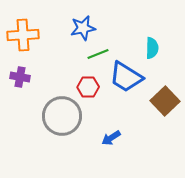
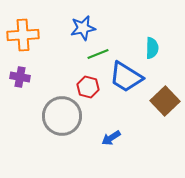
red hexagon: rotated 15 degrees clockwise
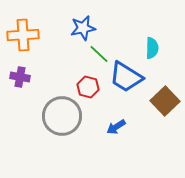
green line: moved 1 px right; rotated 65 degrees clockwise
blue arrow: moved 5 px right, 11 px up
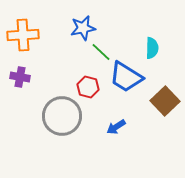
green line: moved 2 px right, 2 px up
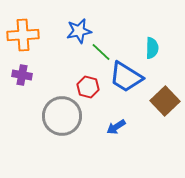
blue star: moved 4 px left, 3 px down
purple cross: moved 2 px right, 2 px up
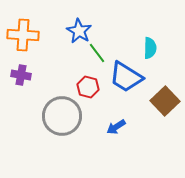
blue star: rotated 30 degrees counterclockwise
orange cross: rotated 8 degrees clockwise
cyan semicircle: moved 2 px left
green line: moved 4 px left, 1 px down; rotated 10 degrees clockwise
purple cross: moved 1 px left
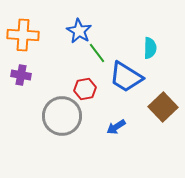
red hexagon: moved 3 px left, 2 px down; rotated 25 degrees counterclockwise
brown square: moved 2 px left, 6 px down
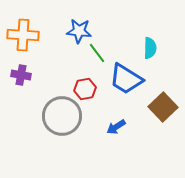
blue star: rotated 25 degrees counterclockwise
blue trapezoid: moved 2 px down
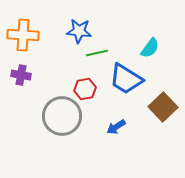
cyan semicircle: rotated 35 degrees clockwise
green line: rotated 65 degrees counterclockwise
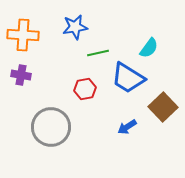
blue star: moved 4 px left, 4 px up; rotated 15 degrees counterclockwise
cyan semicircle: moved 1 px left
green line: moved 1 px right
blue trapezoid: moved 2 px right, 1 px up
gray circle: moved 11 px left, 11 px down
blue arrow: moved 11 px right
